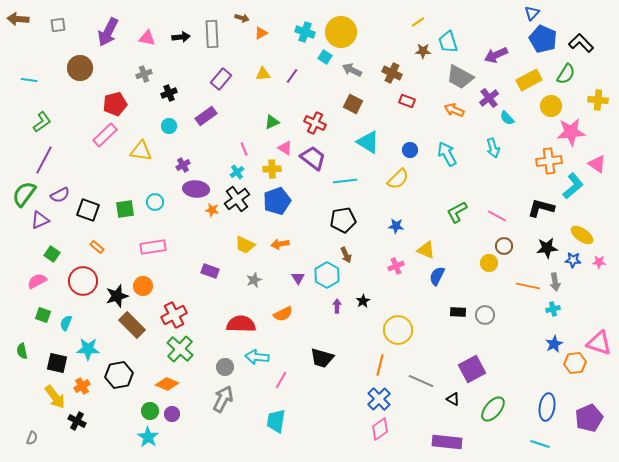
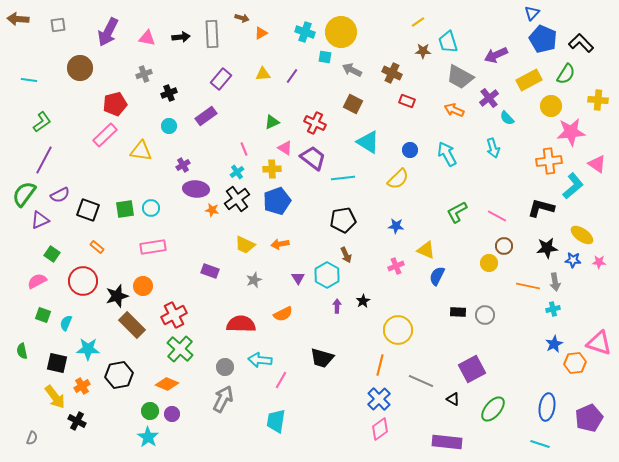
cyan square at (325, 57): rotated 24 degrees counterclockwise
cyan line at (345, 181): moved 2 px left, 3 px up
cyan circle at (155, 202): moved 4 px left, 6 px down
cyan arrow at (257, 357): moved 3 px right, 3 px down
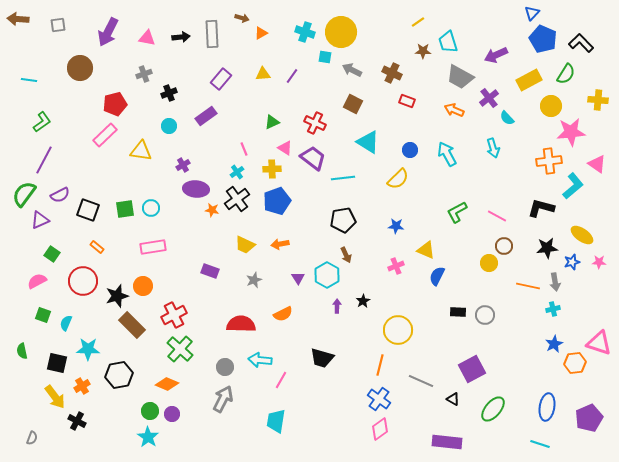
blue star at (573, 260): moved 1 px left, 2 px down; rotated 21 degrees counterclockwise
blue cross at (379, 399): rotated 10 degrees counterclockwise
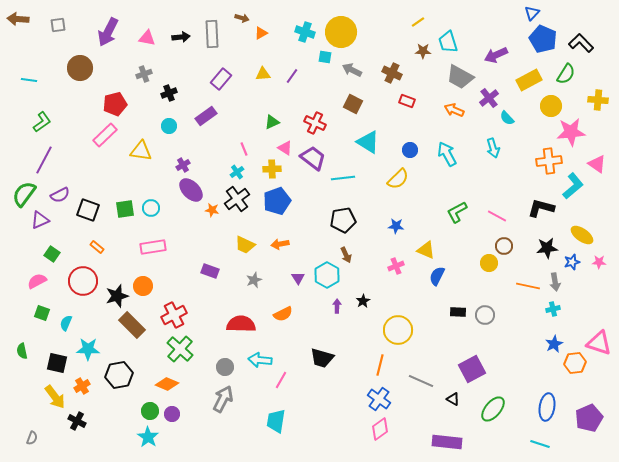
purple ellipse at (196, 189): moved 5 px left, 1 px down; rotated 40 degrees clockwise
green square at (43, 315): moved 1 px left, 2 px up
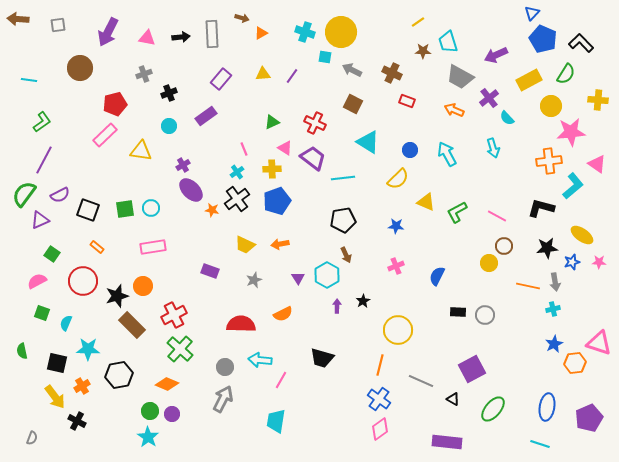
yellow triangle at (426, 250): moved 48 px up
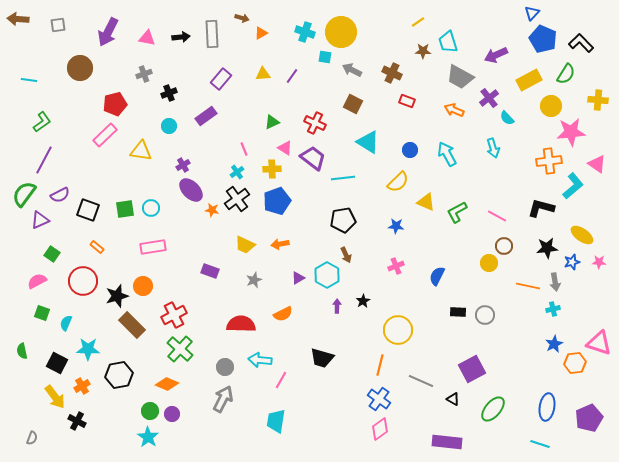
yellow semicircle at (398, 179): moved 3 px down
purple triangle at (298, 278): rotated 32 degrees clockwise
black square at (57, 363): rotated 15 degrees clockwise
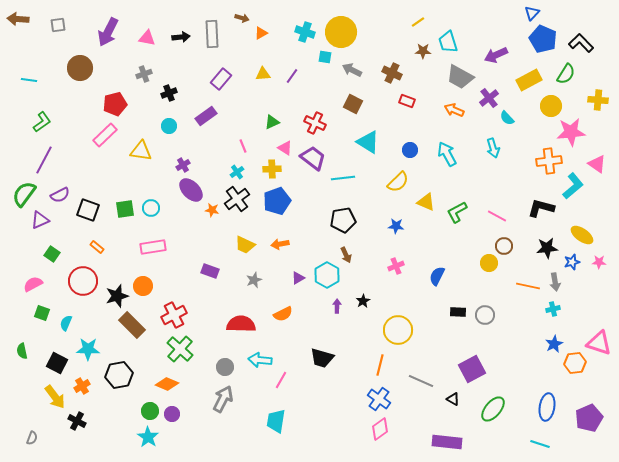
pink line at (244, 149): moved 1 px left, 3 px up
pink semicircle at (37, 281): moved 4 px left, 3 px down
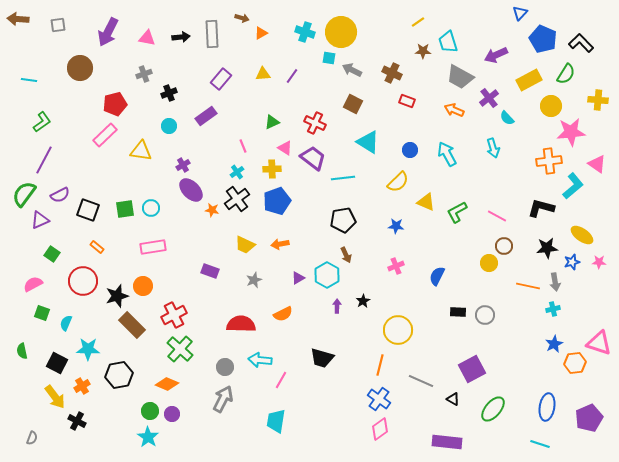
blue triangle at (532, 13): moved 12 px left
cyan square at (325, 57): moved 4 px right, 1 px down
